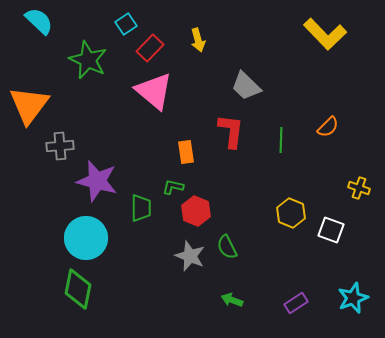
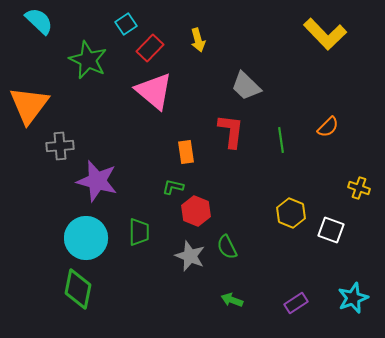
green line: rotated 10 degrees counterclockwise
green trapezoid: moved 2 px left, 24 px down
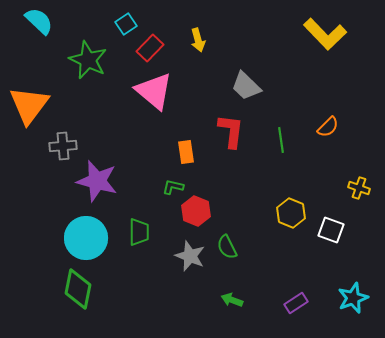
gray cross: moved 3 px right
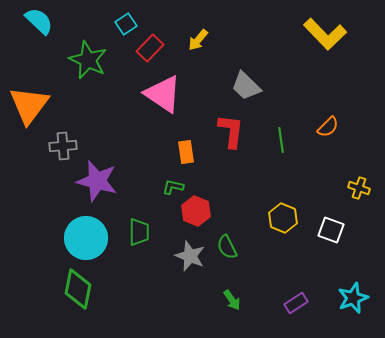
yellow arrow: rotated 55 degrees clockwise
pink triangle: moved 9 px right, 3 px down; rotated 6 degrees counterclockwise
yellow hexagon: moved 8 px left, 5 px down
green arrow: rotated 145 degrees counterclockwise
